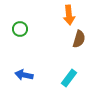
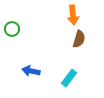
orange arrow: moved 4 px right
green circle: moved 8 px left
blue arrow: moved 7 px right, 4 px up
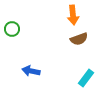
brown semicircle: rotated 54 degrees clockwise
cyan rectangle: moved 17 px right
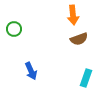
green circle: moved 2 px right
blue arrow: rotated 126 degrees counterclockwise
cyan rectangle: rotated 18 degrees counterclockwise
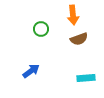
green circle: moved 27 px right
blue arrow: rotated 102 degrees counterclockwise
cyan rectangle: rotated 66 degrees clockwise
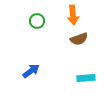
green circle: moved 4 px left, 8 px up
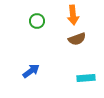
brown semicircle: moved 2 px left
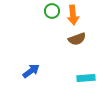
green circle: moved 15 px right, 10 px up
